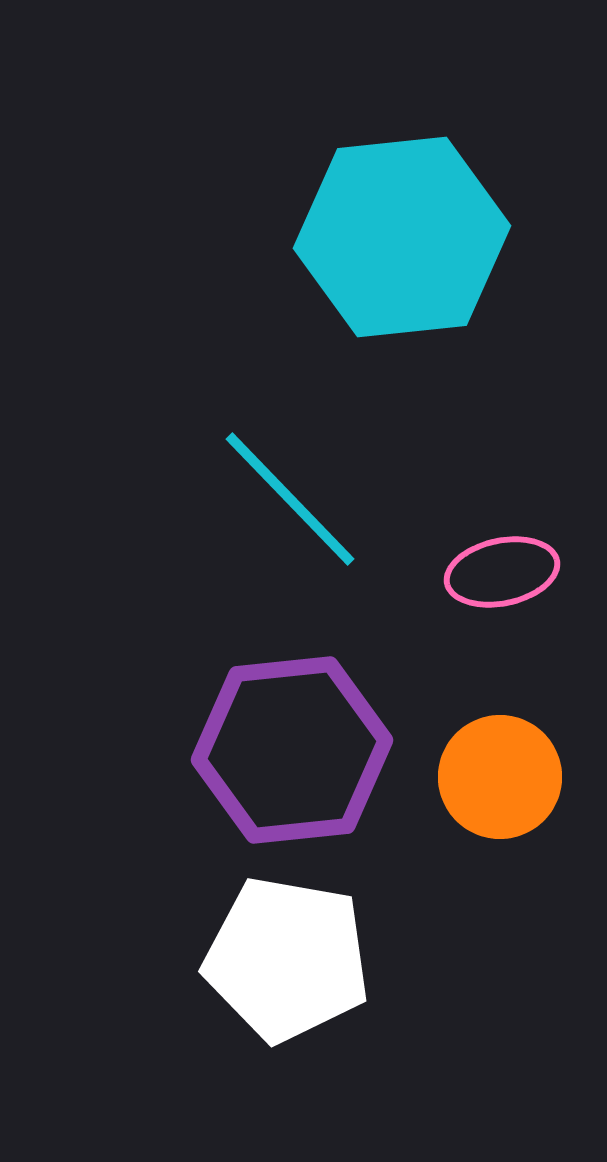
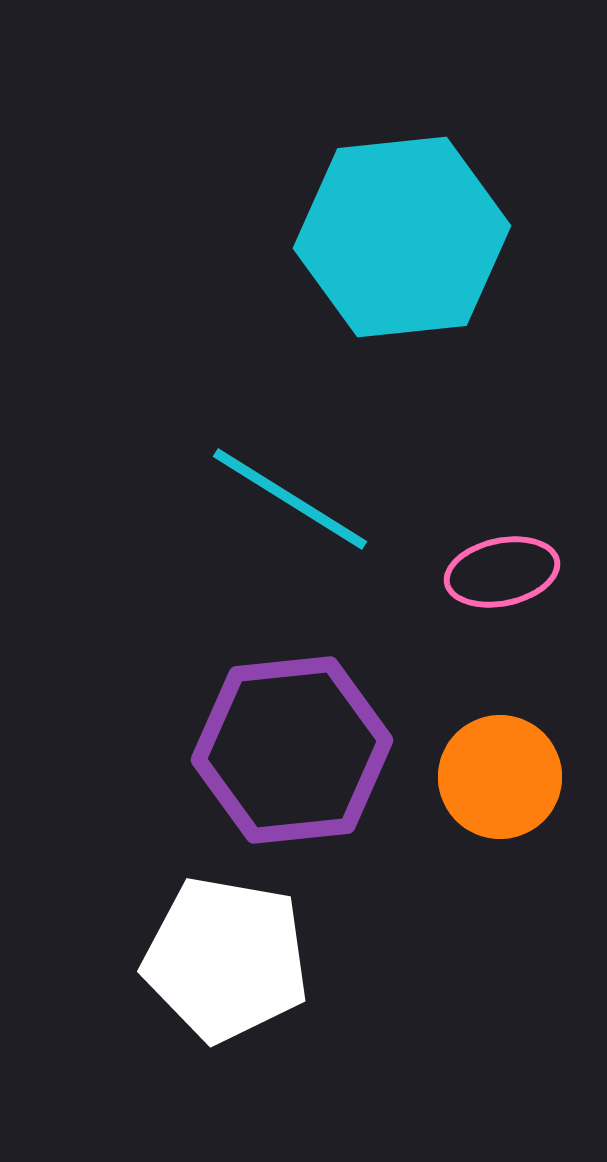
cyan line: rotated 14 degrees counterclockwise
white pentagon: moved 61 px left
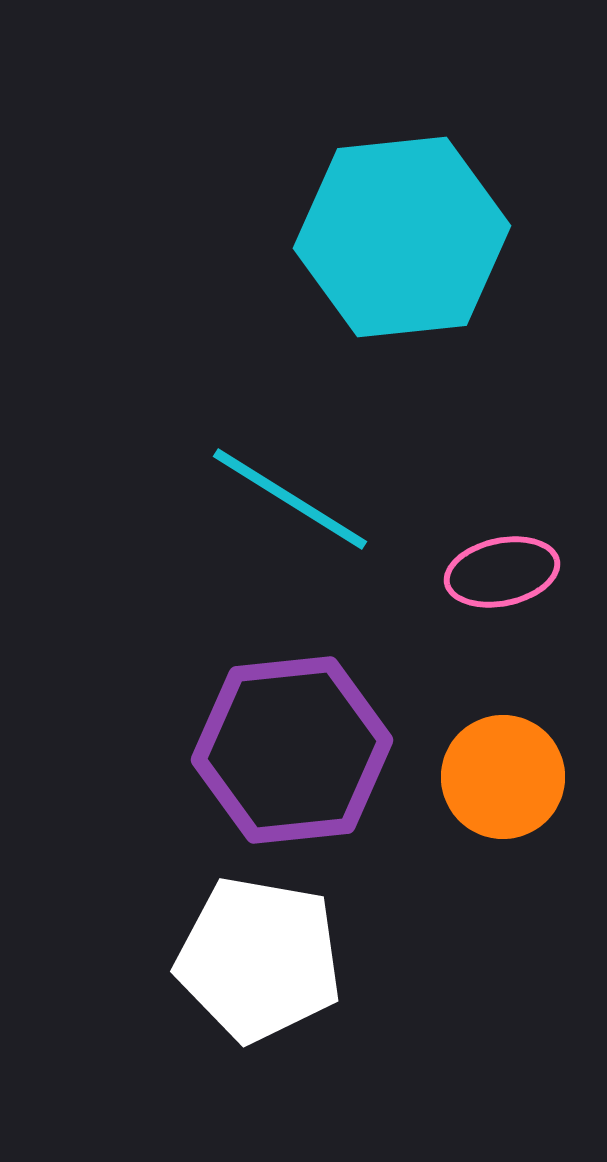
orange circle: moved 3 px right
white pentagon: moved 33 px right
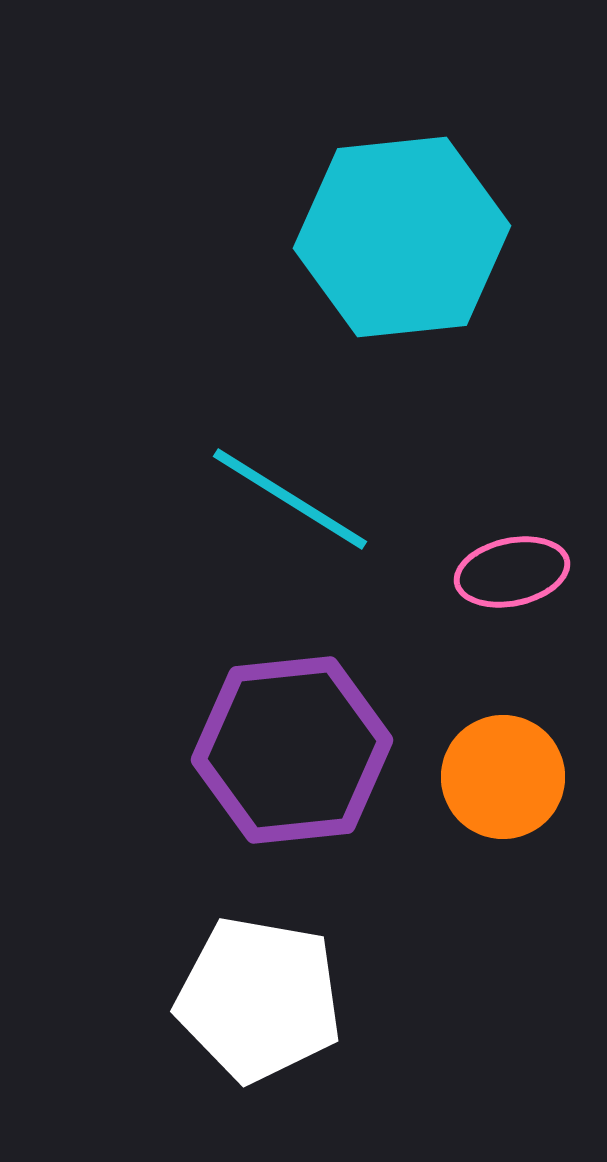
pink ellipse: moved 10 px right
white pentagon: moved 40 px down
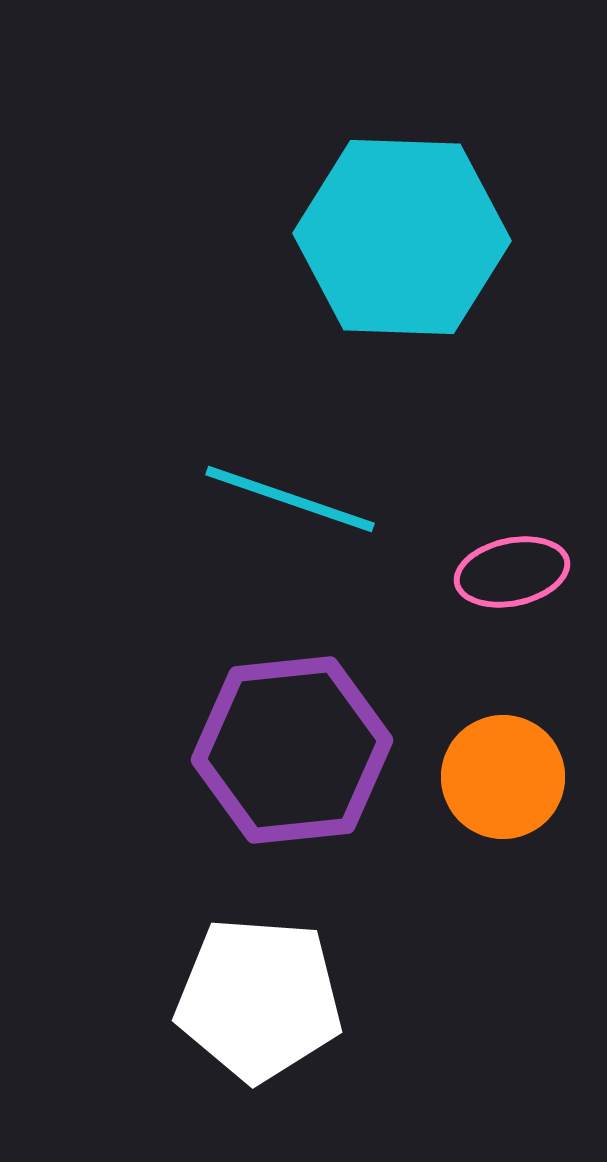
cyan hexagon: rotated 8 degrees clockwise
cyan line: rotated 13 degrees counterclockwise
white pentagon: rotated 6 degrees counterclockwise
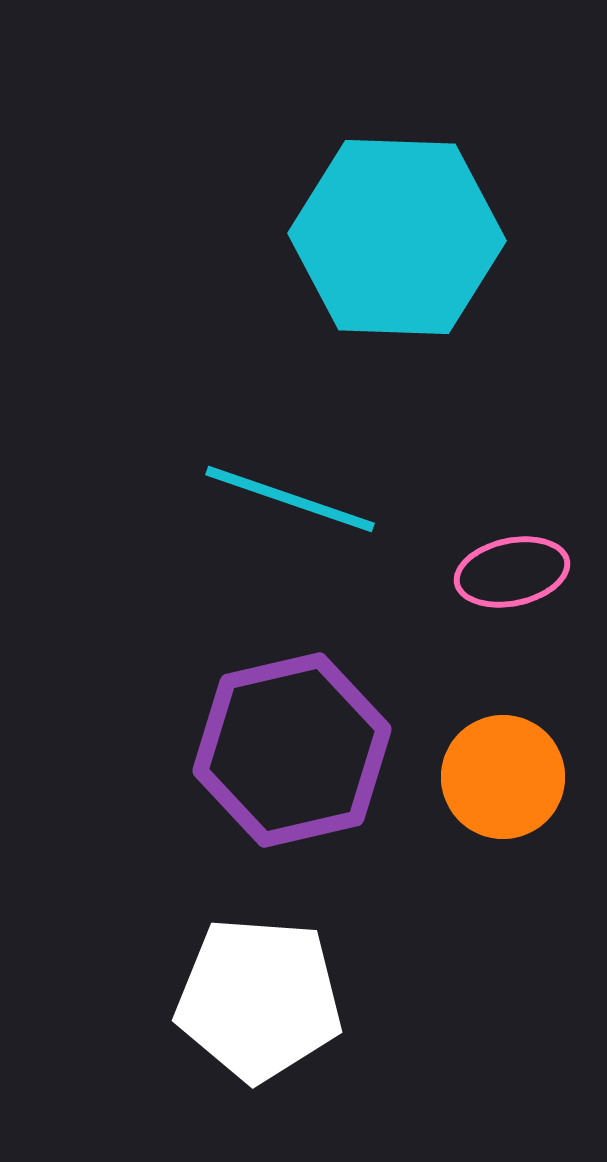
cyan hexagon: moved 5 px left
purple hexagon: rotated 7 degrees counterclockwise
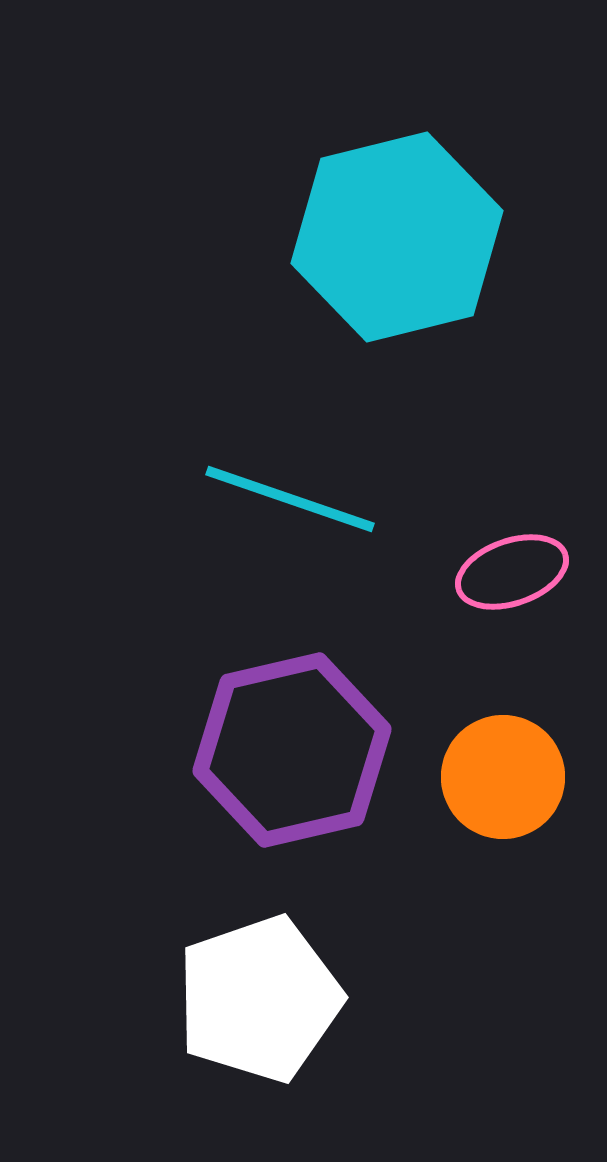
cyan hexagon: rotated 16 degrees counterclockwise
pink ellipse: rotated 7 degrees counterclockwise
white pentagon: rotated 23 degrees counterclockwise
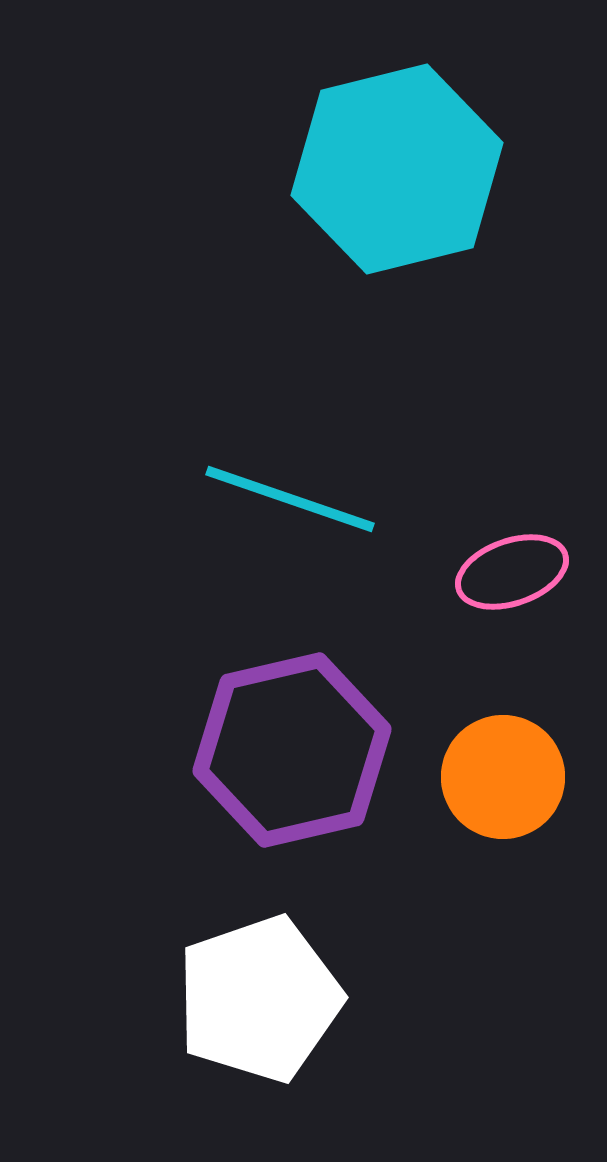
cyan hexagon: moved 68 px up
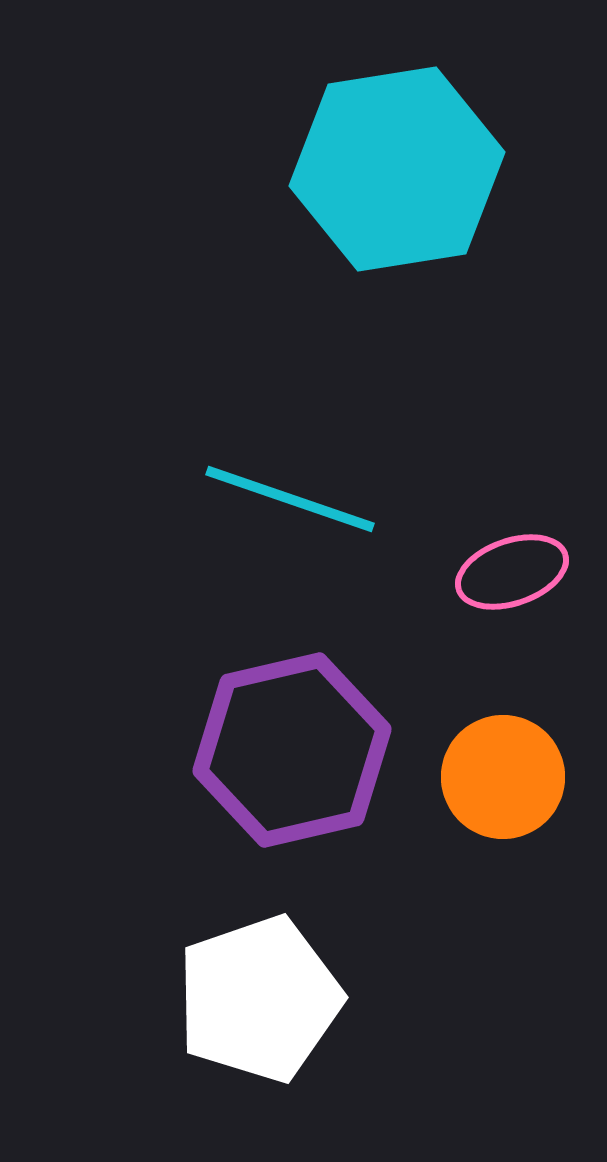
cyan hexagon: rotated 5 degrees clockwise
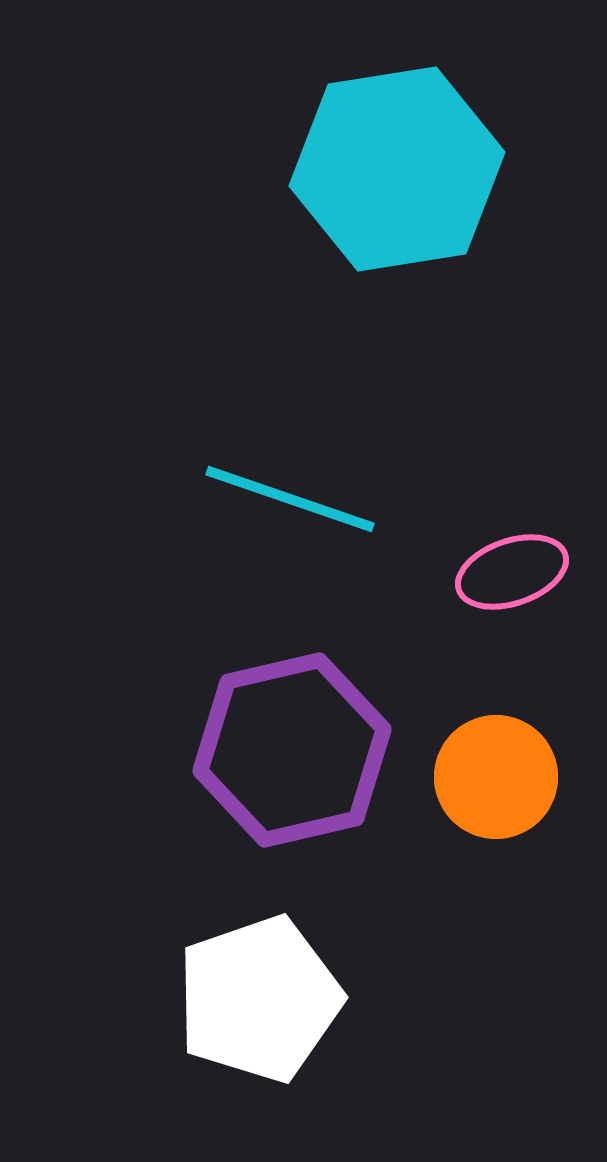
orange circle: moved 7 px left
